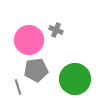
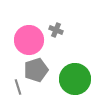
gray pentagon: rotated 10 degrees counterclockwise
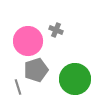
pink circle: moved 1 px left, 1 px down
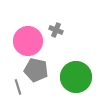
gray pentagon: rotated 30 degrees clockwise
green circle: moved 1 px right, 2 px up
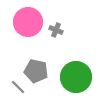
pink circle: moved 19 px up
gray pentagon: moved 1 px down
gray line: rotated 28 degrees counterclockwise
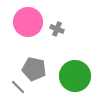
gray cross: moved 1 px right, 1 px up
gray pentagon: moved 2 px left, 2 px up
green circle: moved 1 px left, 1 px up
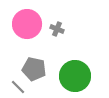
pink circle: moved 1 px left, 2 px down
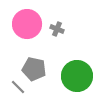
green circle: moved 2 px right
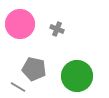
pink circle: moved 7 px left
gray line: rotated 14 degrees counterclockwise
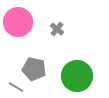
pink circle: moved 2 px left, 2 px up
gray cross: rotated 16 degrees clockwise
gray line: moved 2 px left
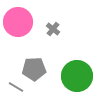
gray cross: moved 4 px left
gray pentagon: rotated 15 degrees counterclockwise
